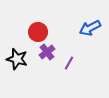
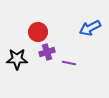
purple cross: rotated 21 degrees clockwise
black star: rotated 15 degrees counterclockwise
purple line: rotated 72 degrees clockwise
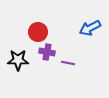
purple cross: rotated 28 degrees clockwise
black star: moved 1 px right, 1 px down
purple line: moved 1 px left
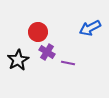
purple cross: rotated 21 degrees clockwise
black star: rotated 30 degrees counterclockwise
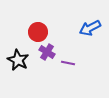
black star: rotated 15 degrees counterclockwise
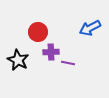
purple cross: moved 4 px right; rotated 35 degrees counterclockwise
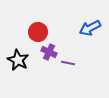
purple cross: moved 2 px left; rotated 28 degrees clockwise
